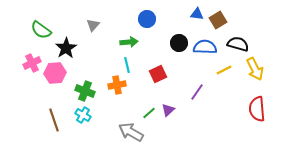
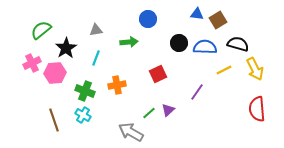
blue circle: moved 1 px right
gray triangle: moved 3 px right, 5 px down; rotated 40 degrees clockwise
green semicircle: rotated 105 degrees clockwise
cyan line: moved 31 px left, 7 px up; rotated 35 degrees clockwise
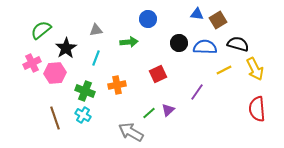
brown line: moved 1 px right, 2 px up
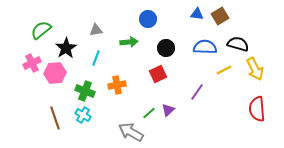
brown square: moved 2 px right, 4 px up
black circle: moved 13 px left, 5 px down
